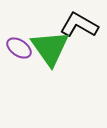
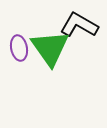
purple ellipse: rotated 45 degrees clockwise
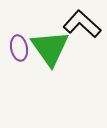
black L-shape: moved 3 px right, 1 px up; rotated 12 degrees clockwise
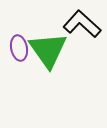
green triangle: moved 2 px left, 2 px down
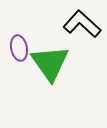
green triangle: moved 2 px right, 13 px down
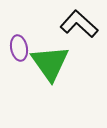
black L-shape: moved 3 px left
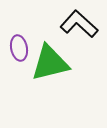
green triangle: rotated 51 degrees clockwise
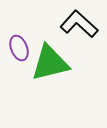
purple ellipse: rotated 10 degrees counterclockwise
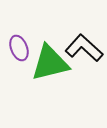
black L-shape: moved 5 px right, 24 px down
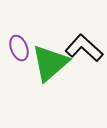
green triangle: rotated 27 degrees counterclockwise
